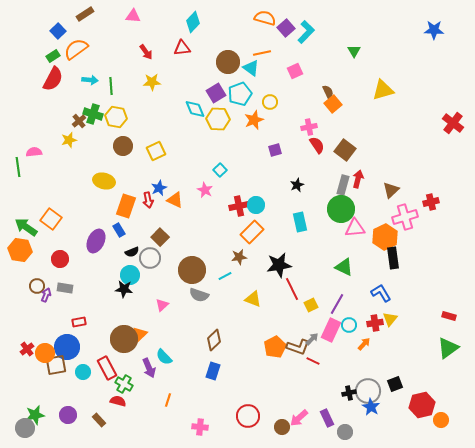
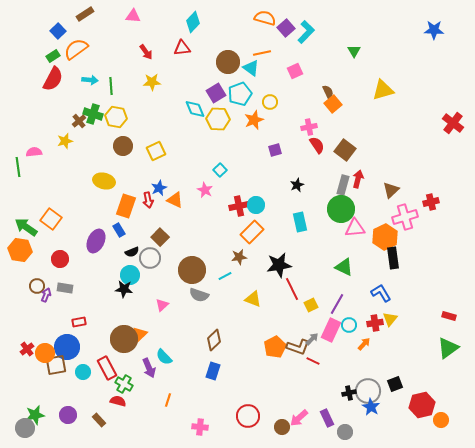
yellow star at (69, 140): moved 4 px left, 1 px down
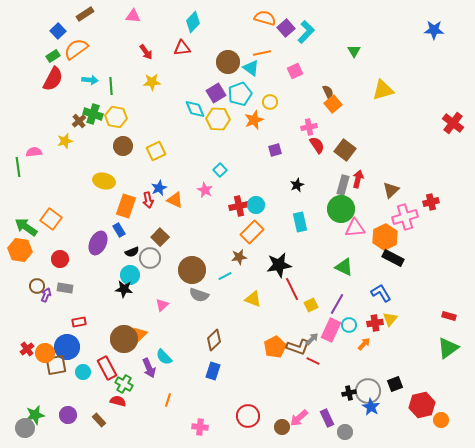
purple ellipse at (96, 241): moved 2 px right, 2 px down
black rectangle at (393, 258): rotated 55 degrees counterclockwise
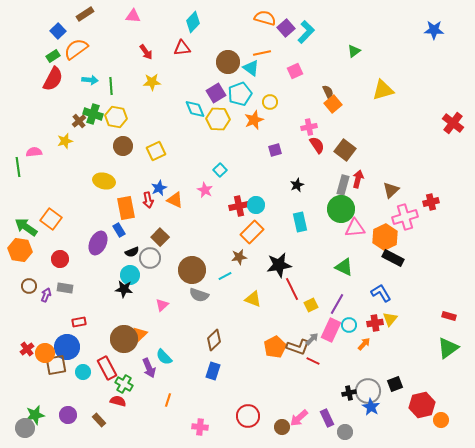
green triangle at (354, 51): rotated 24 degrees clockwise
orange rectangle at (126, 206): moved 2 px down; rotated 30 degrees counterclockwise
brown circle at (37, 286): moved 8 px left
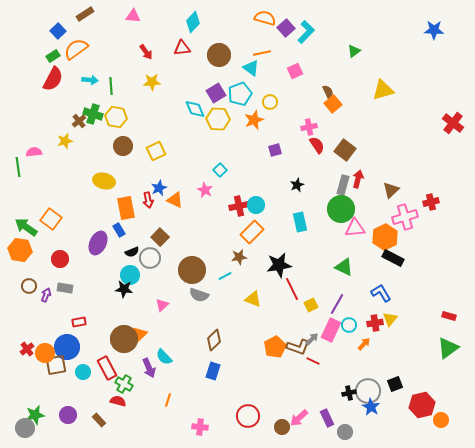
brown circle at (228, 62): moved 9 px left, 7 px up
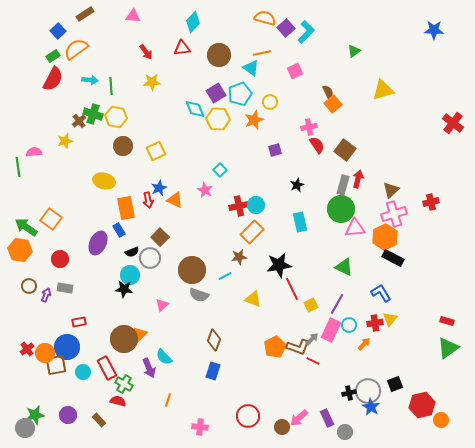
pink cross at (405, 217): moved 11 px left, 3 px up
red rectangle at (449, 316): moved 2 px left, 5 px down
brown diamond at (214, 340): rotated 25 degrees counterclockwise
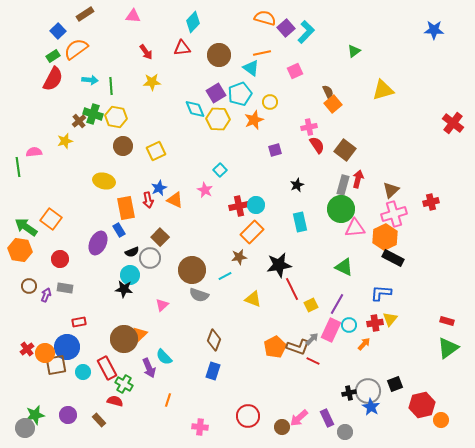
blue L-shape at (381, 293): rotated 55 degrees counterclockwise
red semicircle at (118, 401): moved 3 px left
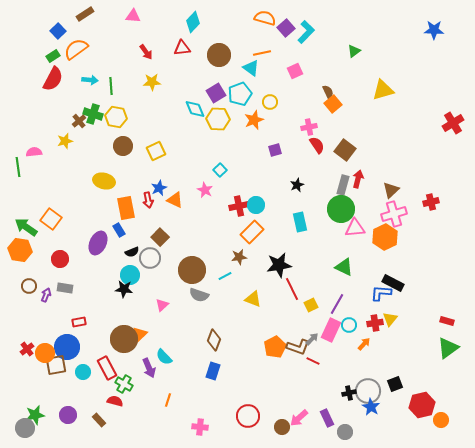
red cross at (453, 123): rotated 20 degrees clockwise
black rectangle at (393, 258): moved 25 px down
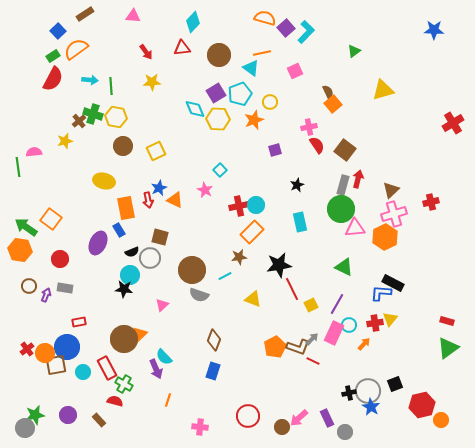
brown square at (160, 237): rotated 30 degrees counterclockwise
pink rectangle at (331, 330): moved 3 px right, 3 px down
purple arrow at (149, 368): moved 7 px right, 1 px down
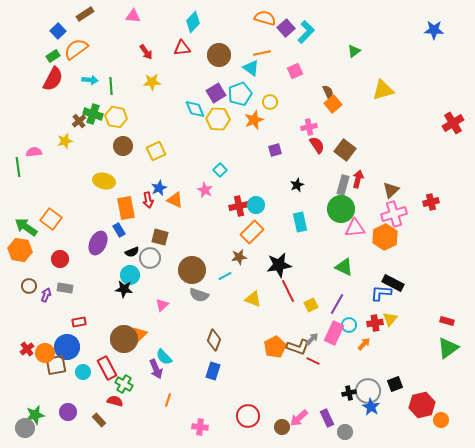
red line at (292, 289): moved 4 px left, 2 px down
purple circle at (68, 415): moved 3 px up
